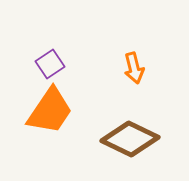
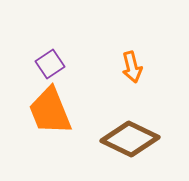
orange arrow: moved 2 px left, 1 px up
orange trapezoid: rotated 124 degrees clockwise
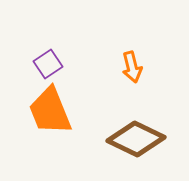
purple square: moved 2 px left
brown diamond: moved 6 px right
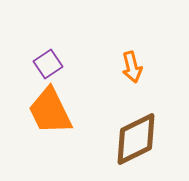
orange trapezoid: rotated 4 degrees counterclockwise
brown diamond: rotated 52 degrees counterclockwise
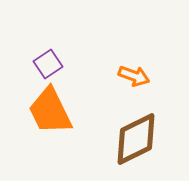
orange arrow: moved 2 px right, 9 px down; rotated 56 degrees counterclockwise
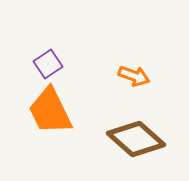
brown diamond: rotated 68 degrees clockwise
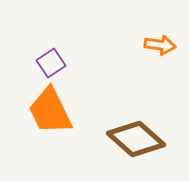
purple square: moved 3 px right, 1 px up
orange arrow: moved 26 px right, 31 px up; rotated 12 degrees counterclockwise
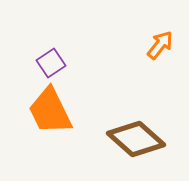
orange arrow: rotated 60 degrees counterclockwise
